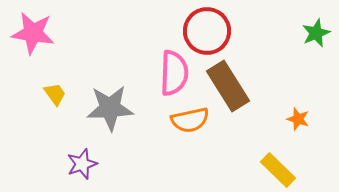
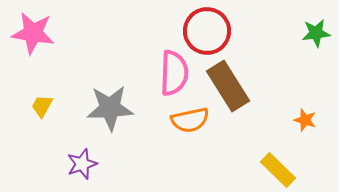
green star: rotated 16 degrees clockwise
yellow trapezoid: moved 13 px left, 12 px down; rotated 115 degrees counterclockwise
orange star: moved 7 px right, 1 px down
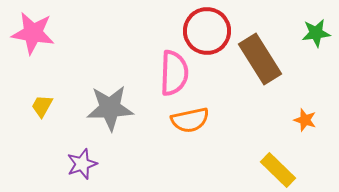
brown rectangle: moved 32 px right, 27 px up
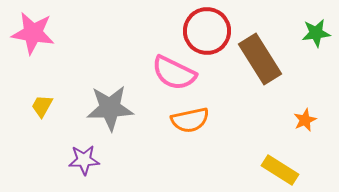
pink semicircle: rotated 114 degrees clockwise
orange star: rotated 30 degrees clockwise
purple star: moved 2 px right, 4 px up; rotated 16 degrees clockwise
yellow rectangle: moved 2 px right; rotated 12 degrees counterclockwise
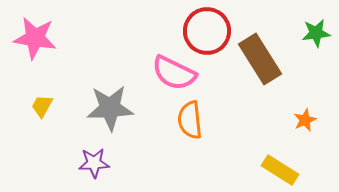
pink star: moved 2 px right, 5 px down
orange semicircle: rotated 96 degrees clockwise
purple star: moved 10 px right, 3 px down
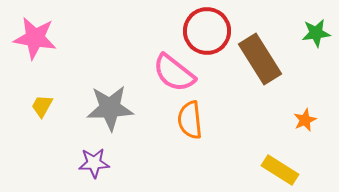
pink semicircle: rotated 12 degrees clockwise
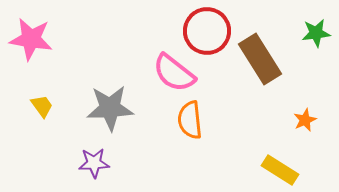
pink star: moved 4 px left, 1 px down
yellow trapezoid: rotated 115 degrees clockwise
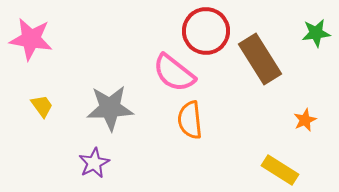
red circle: moved 1 px left
purple star: rotated 24 degrees counterclockwise
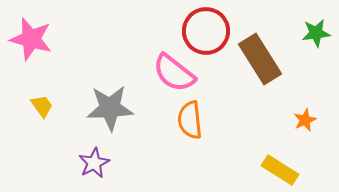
pink star: rotated 6 degrees clockwise
